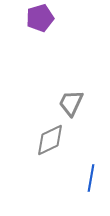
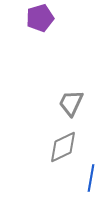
gray diamond: moved 13 px right, 7 px down
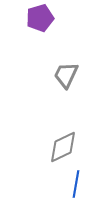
gray trapezoid: moved 5 px left, 28 px up
blue line: moved 15 px left, 6 px down
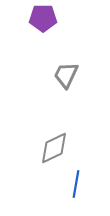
purple pentagon: moved 3 px right; rotated 16 degrees clockwise
gray diamond: moved 9 px left, 1 px down
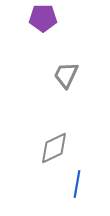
blue line: moved 1 px right
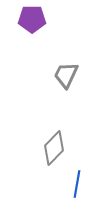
purple pentagon: moved 11 px left, 1 px down
gray diamond: rotated 20 degrees counterclockwise
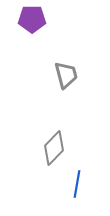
gray trapezoid: rotated 140 degrees clockwise
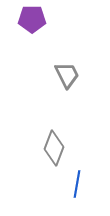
gray trapezoid: moved 1 px right; rotated 12 degrees counterclockwise
gray diamond: rotated 24 degrees counterclockwise
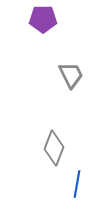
purple pentagon: moved 11 px right
gray trapezoid: moved 4 px right
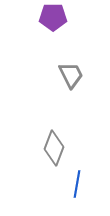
purple pentagon: moved 10 px right, 2 px up
